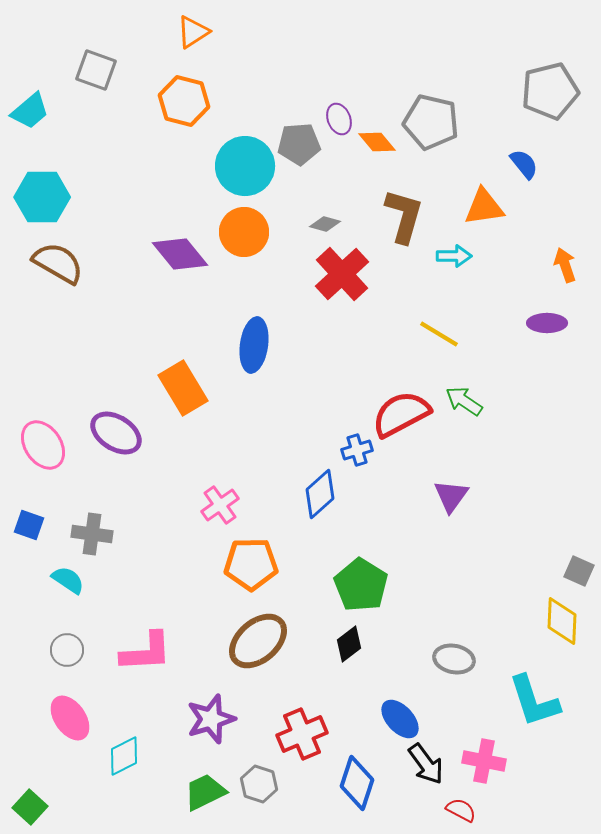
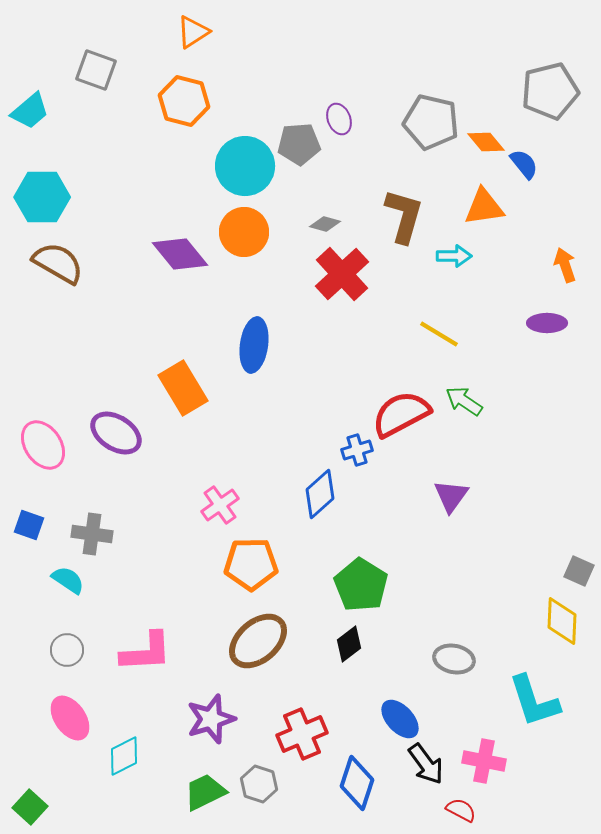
orange diamond at (377, 142): moved 109 px right
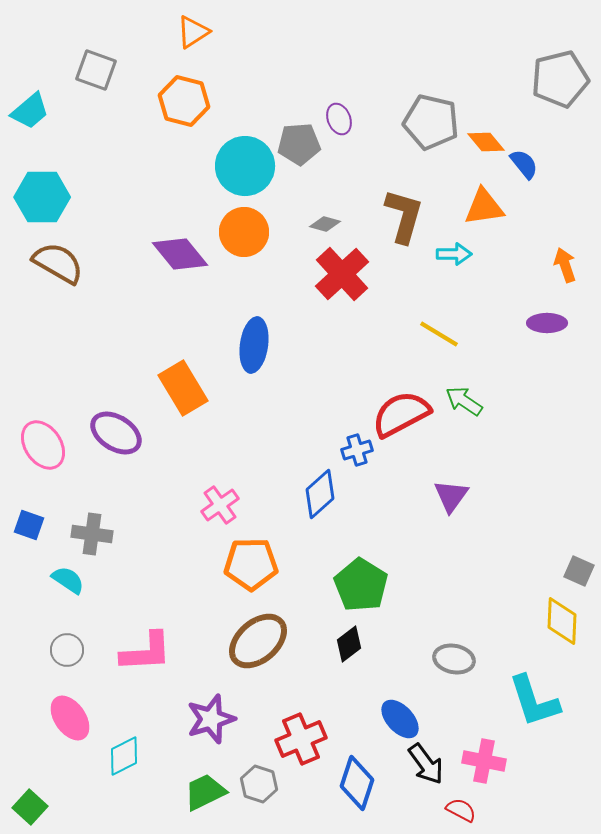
gray pentagon at (550, 91): moved 10 px right, 12 px up
cyan arrow at (454, 256): moved 2 px up
red cross at (302, 734): moved 1 px left, 5 px down
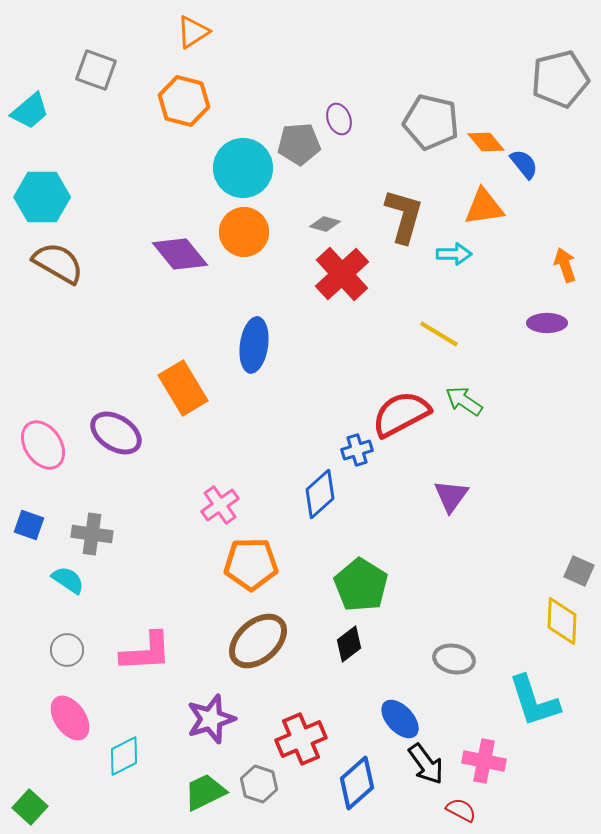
cyan circle at (245, 166): moved 2 px left, 2 px down
blue diamond at (357, 783): rotated 30 degrees clockwise
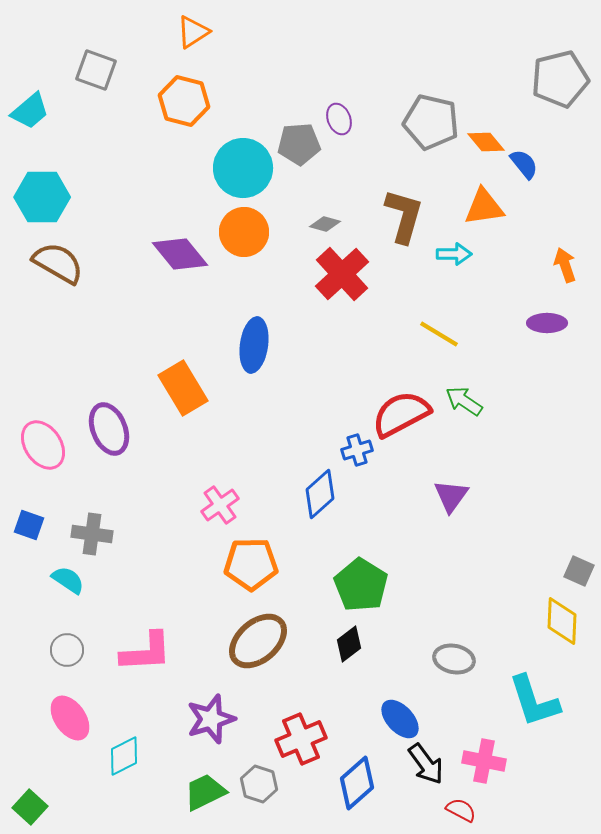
purple ellipse at (116, 433): moved 7 px left, 4 px up; rotated 36 degrees clockwise
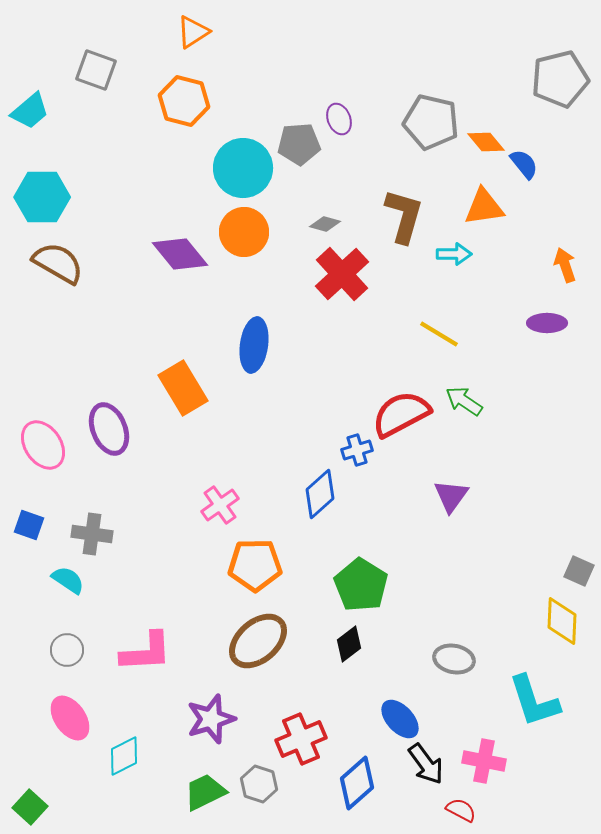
orange pentagon at (251, 564): moved 4 px right, 1 px down
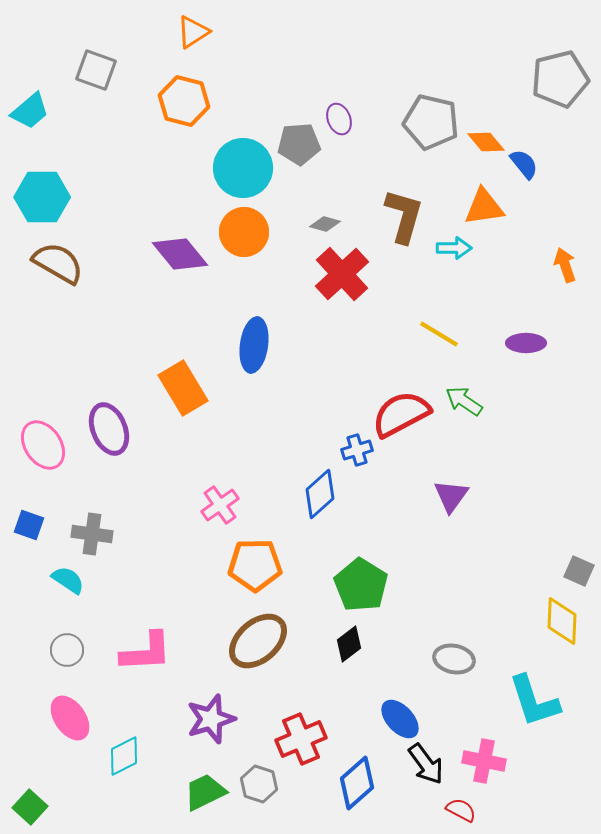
cyan arrow at (454, 254): moved 6 px up
purple ellipse at (547, 323): moved 21 px left, 20 px down
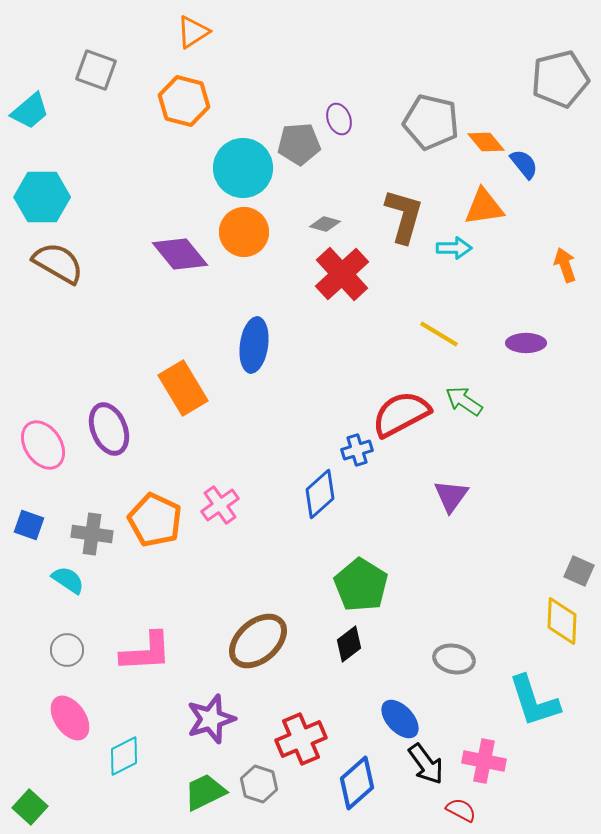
orange pentagon at (255, 565): moved 100 px left, 45 px up; rotated 26 degrees clockwise
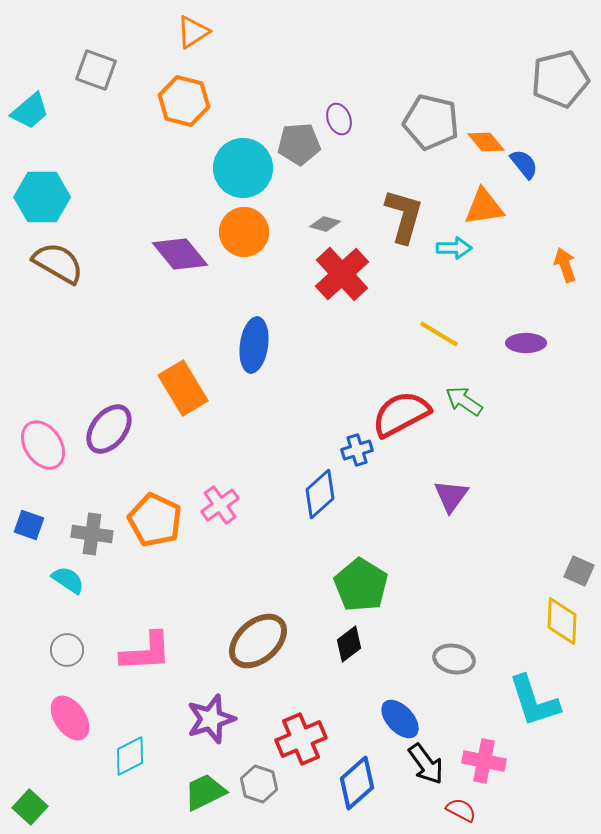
purple ellipse at (109, 429): rotated 60 degrees clockwise
cyan diamond at (124, 756): moved 6 px right
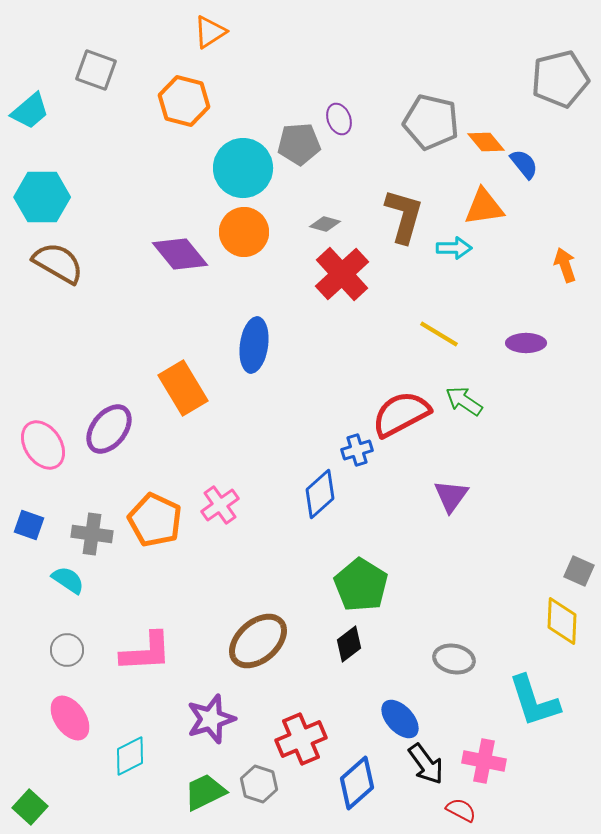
orange triangle at (193, 32): moved 17 px right
